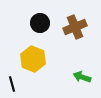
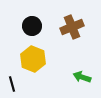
black circle: moved 8 px left, 3 px down
brown cross: moved 3 px left
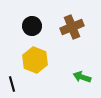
yellow hexagon: moved 2 px right, 1 px down
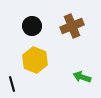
brown cross: moved 1 px up
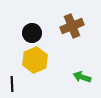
black circle: moved 7 px down
yellow hexagon: rotated 15 degrees clockwise
black line: rotated 14 degrees clockwise
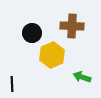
brown cross: rotated 25 degrees clockwise
yellow hexagon: moved 17 px right, 5 px up
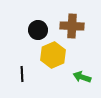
black circle: moved 6 px right, 3 px up
yellow hexagon: moved 1 px right
black line: moved 10 px right, 10 px up
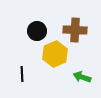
brown cross: moved 3 px right, 4 px down
black circle: moved 1 px left, 1 px down
yellow hexagon: moved 2 px right, 1 px up
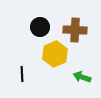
black circle: moved 3 px right, 4 px up
